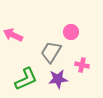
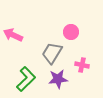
gray trapezoid: moved 1 px right, 1 px down
green L-shape: rotated 20 degrees counterclockwise
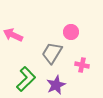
purple star: moved 2 px left, 6 px down; rotated 18 degrees counterclockwise
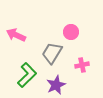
pink arrow: moved 3 px right
pink cross: rotated 24 degrees counterclockwise
green L-shape: moved 1 px right, 4 px up
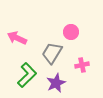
pink arrow: moved 1 px right, 3 px down
purple star: moved 2 px up
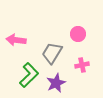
pink circle: moved 7 px right, 2 px down
pink arrow: moved 1 px left, 2 px down; rotated 18 degrees counterclockwise
green L-shape: moved 2 px right
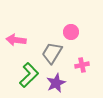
pink circle: moved 7 px left, 2 px up
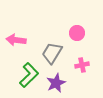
pink circle: moved 6 px right, 1 px down
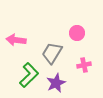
pink cross: moved 2 px right
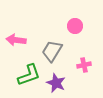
pink circle: moved 2 px left, 7 px up
gray trapezoid: moved 2 px up
green L-shape: rotated 25 degrees clockwise
purple star: rotated 24 degrees counterclockwise
